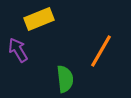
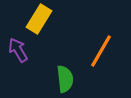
yellow rectangle: rotated 36 degrees counterclockwise
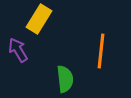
orange line: rotated 24 degrees counterclockwise
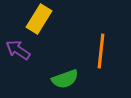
purple arrow: rotated 25 degrees counterclockwise
green semicircle: rotated 76 degrees clockwise
